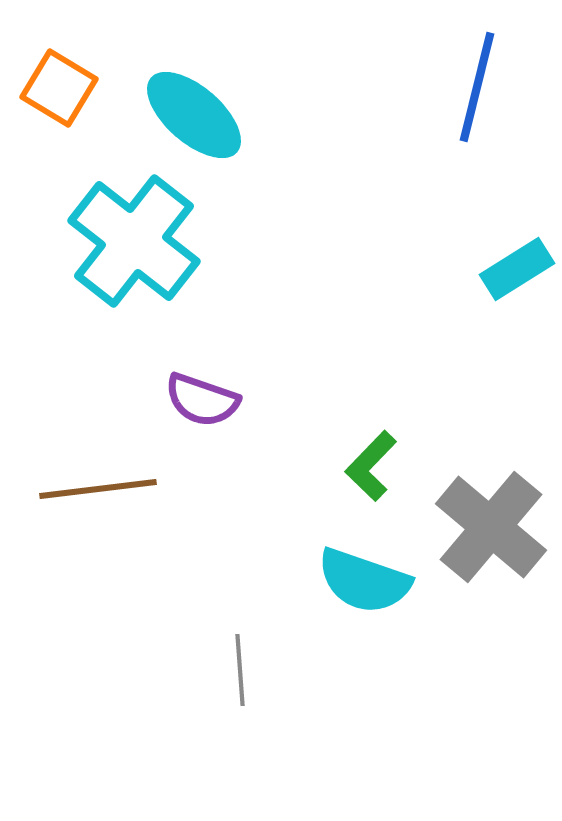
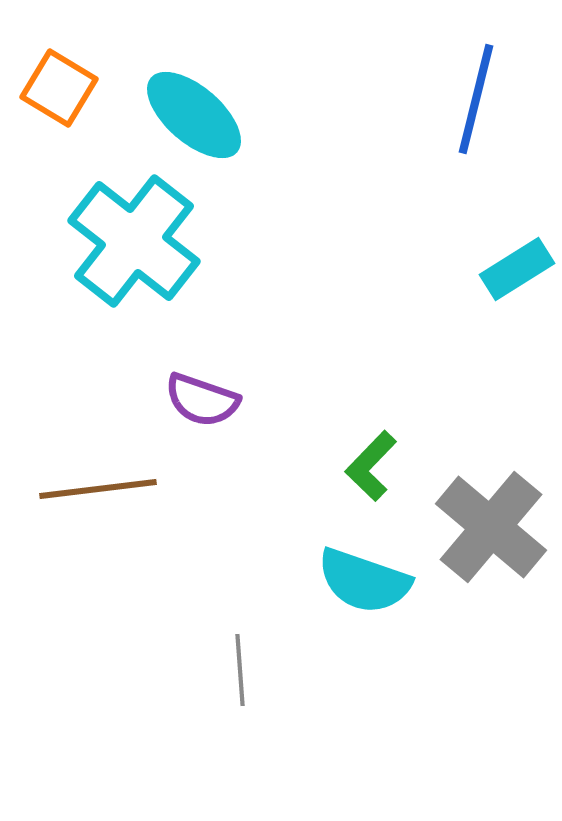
blue line: moved 1 px left, 12 px down
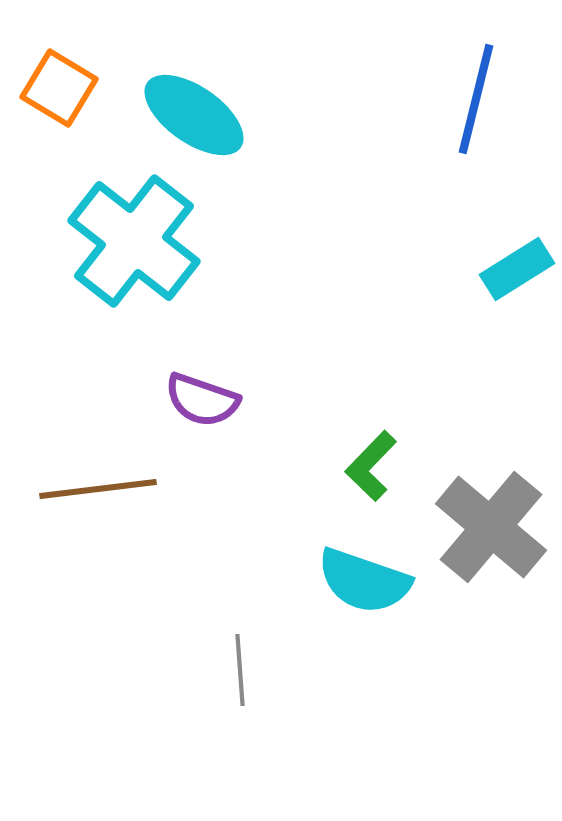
cyan ellipse: rotated 6 degrees counterclockwise
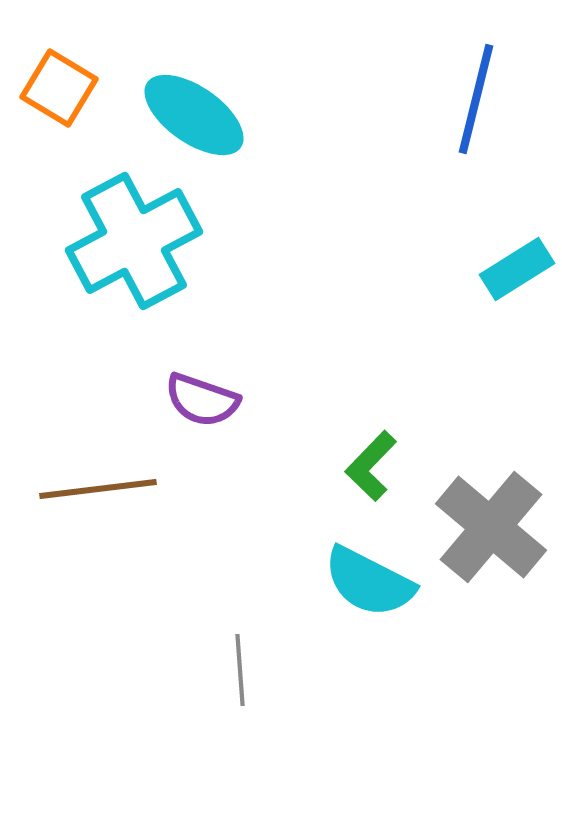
cyan cross: rotated 24 degrees clockwise
cyan semicircle: moved 5 px right, 1 px down; rotated 8 degrees clockwise
